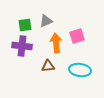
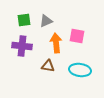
green square: moved 1 px left, 5 px up
pink square: rotated 28 degrees clockwise
brown triangle: rotated 16 degrees clockwise
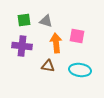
gray triangle: rotated 40 degrees clockwise
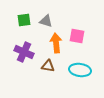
purple cross: moved 2 px right, 6 px down; rotated 18 degrees clockwise
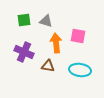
pink square: moved 1 px right
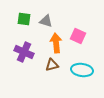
green square: moved 1 px up; rotated 16 degrees clockwise
pink square: rotated 14 degrees clockwise
brown triangle: moved 4 px right, 1 px up; rotated 24 degrees counterclockwise
cyan ellipse: moved 2 px right
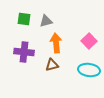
gray triangle: rotated 32 degrees counterclockwise
pink square: moved 11 px right, 5 px down; rotated 21 degrees clockwise
purple cross: rotated 18 degrees counterclockwise
cyan ellipse: moved 7 px right
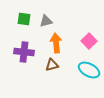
cyan ellipse: rotated 20 degrees clockwise
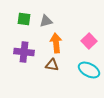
brown triangle: rotated 24 degrees clockwise
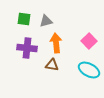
purple cross: moved 3 px right, 4 px up
